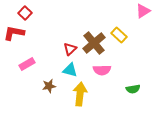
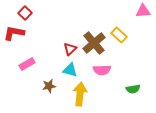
pink triangle: rotated 28 degrees clockwise
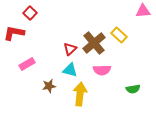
red square: moved 5 px right
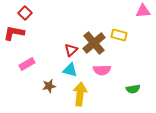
red square: moved 5 px left
yellow rectangle: rotated 28 degrees counterclockwise
red triangle: moved 1 px right, 1 px down
